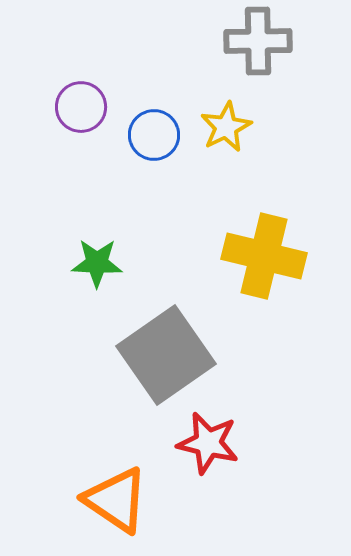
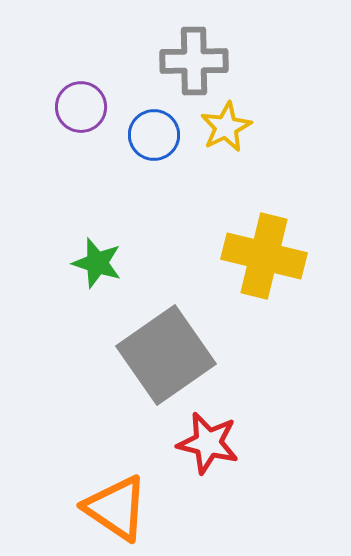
gray cross: moved 64 px left, 20 px down
green star: rotated 15 degrees clockwise
orange triangle: moved 8 px down
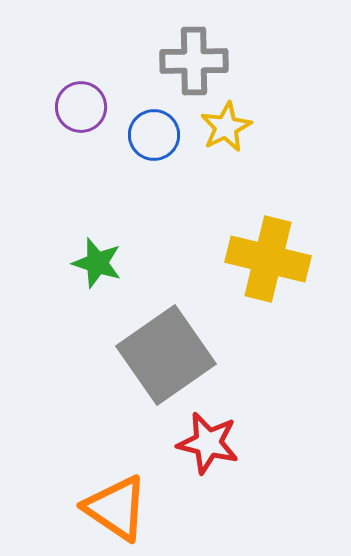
yellow cross: moved 4 px right, 3 px down
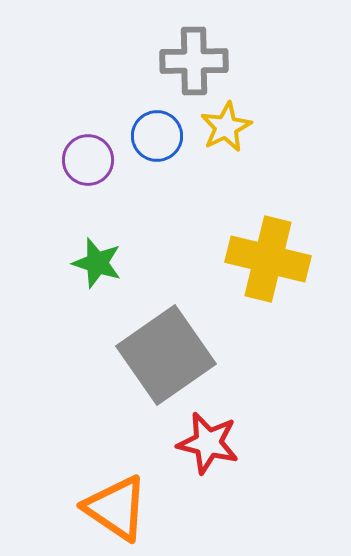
purple circle: moved 7 px right, 53 px down
blue circle: moved 3 px right, 1 px down
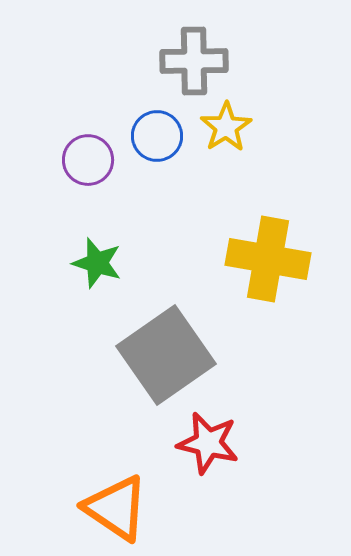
yellow star: rotated 6 degrees counterclockwise
yellow cross: rotated 4 degrees counterclockwise
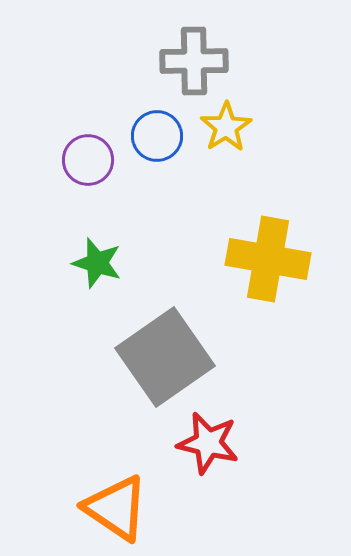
gray square: moved 1 px left, 2 px down
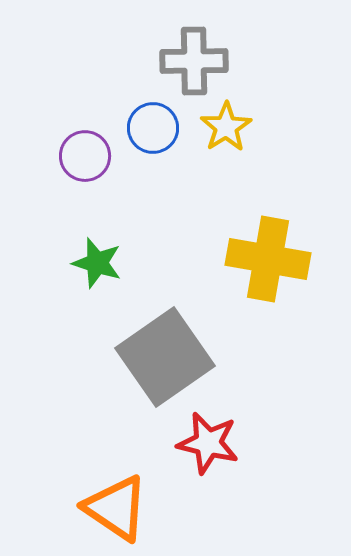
blue circle: moved 4 px left, 8 px up
purple circle: moved 3 px left, 4 px up
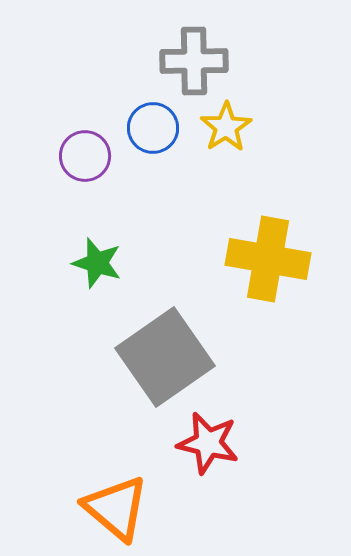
orange triangle: rotated 6 degrees clockwise
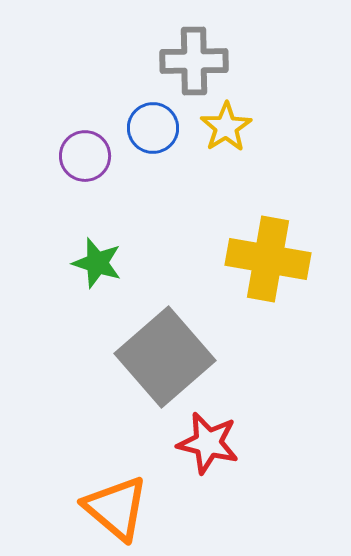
gray square: rotated 6 degrees counterclockwise
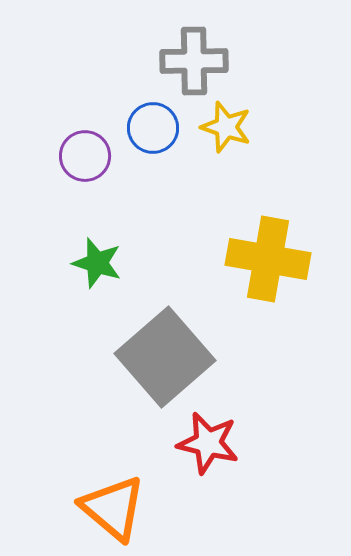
yellow star: rotated 21 degrees counterclockwise
orange triangle: moved 3 px left
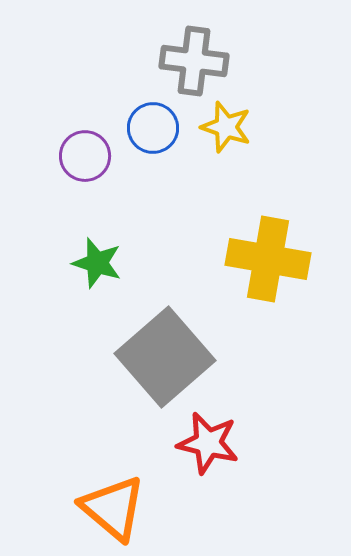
gray cross: rotated 8 degrees clockwise
